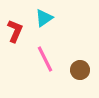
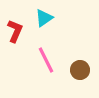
pink line: moved 1 px right, 1 px down
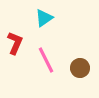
red L-shape: moved 12 px down
brown circle: moved 2 px up
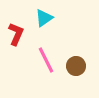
red L-shape: moved 1 px right, 9 px up
brown circle: moved 4 px left, 2 px up
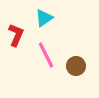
red L-shape: moved 1 px down
pink line: moved 5 px up
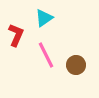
brown circle: moved 1 px up
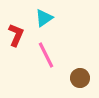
brown circle: moved 4 px right, 13 px down
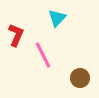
cyan triangle: moved 13 px right; rotated 12 degrees counterclockwise
pink line: moved 3 px left
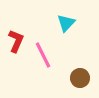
cyan triangle: moved 9 px right, 5 px down
red L-shape: moved 6 px down
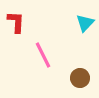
cyan triangle: moved 19 px right
red L-shape: moved 19 px up; rotated 20 degrees counterclockwise
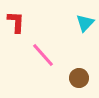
pink line: rotated 16 degrees counterclockwise
brown circle: moved 1 px left
